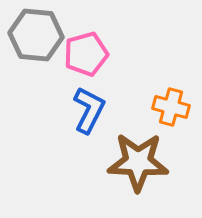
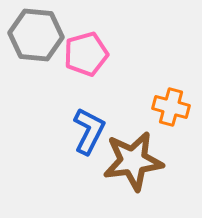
blue L-shape: moved 21 px down
brown star: moved 5 px left, 1 px up; rotated 10 degrees counterclockwise
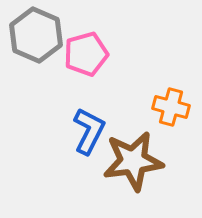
gray hexagon: rotated 18 degrees clockwise
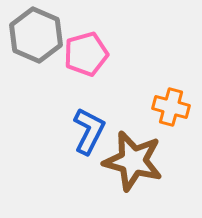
brown star: rotated 22 degrees clockwise
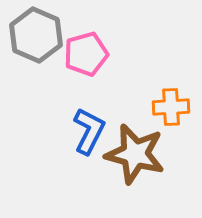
orange cross: rotated 18 degrees counterclockwise
brown star: moved 2 px right, 7 px up
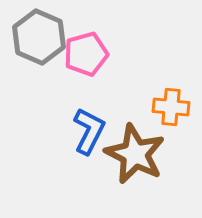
gray hexagon: moved 3 px right, 2 px down
orange cross: rotated 9 degrees clockwise
brown star: rotated 12 degrees clockwise
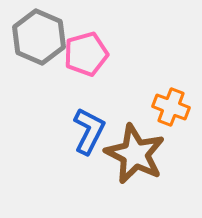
orange cross: rotated 15 degrees clockwise
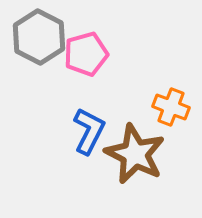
gray hexagon: rotated 4 degrees clockwise
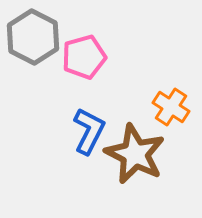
gray hexagon: moved 6 px left
pink pentagon: moved 2 px left, 3 px down
orange cross: rotated 12 degrees clockwise
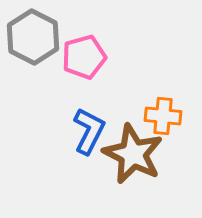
orange cross: moved 8 px left, 9 px down; rotated 27 degrees counterclockwise
brown star: moved 2 px left
